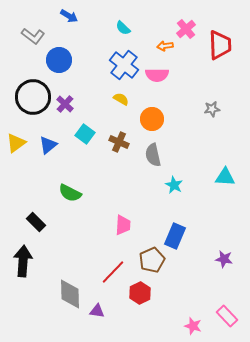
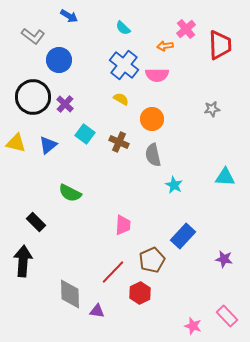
yellow triangle: rotated 50 degrees clockwise
blue rectangle: moved 8 px right; rotated 20 degrees clockwise
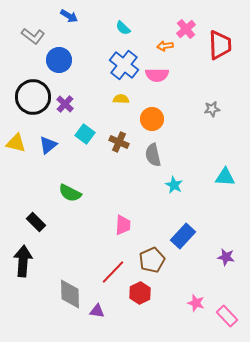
yellow semicircle: rotated 28 degrees counterclockwise
purple star: moved 2 px right, 2 px up
pink star: moved 3 px right, 23 px up
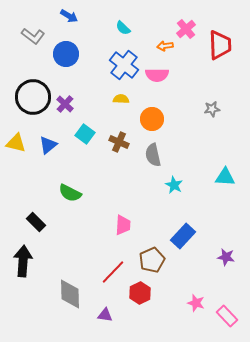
blue circle: moved 7 px right, 6 px up
purple triangle: moved 8 px right, 4 px down
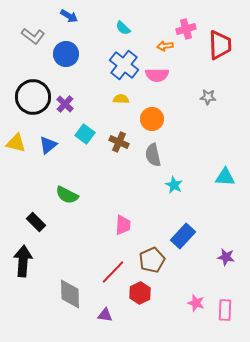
pink cross: rotated 24 degrees clockwise
gray star: moved 4 px left, 12 px up; rotated 14 degrees clockwise
green semicircle: moved 3 px left, 2 px down
pink rectangle: moved 2 px left, 6 px up; rotated 45 degrees clockwise
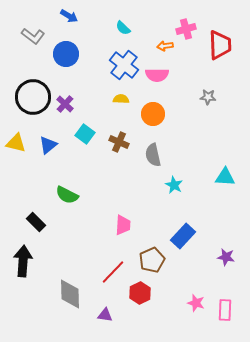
orange circle: moved 1 px right, 5 px up
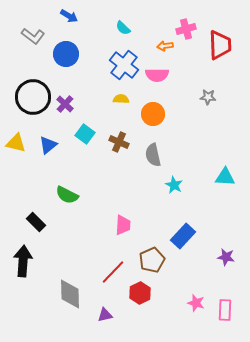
purple triangle: rotated 21 degrees counterclockwise
